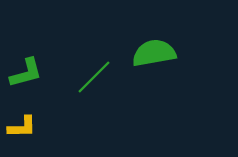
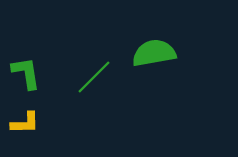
green L-shape: rotated 84 degrees counterclockwise
yellow L-shape: moved 3 px right, 4 px up
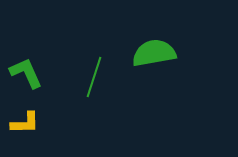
green L-shape: rotated 15 degrees counterclockwise
green line: rotated 27 degrees counterclockwise
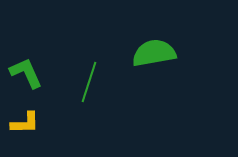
green line: moved 5 px left, 5 px down
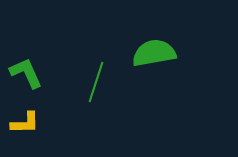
green line: moved 7 px right
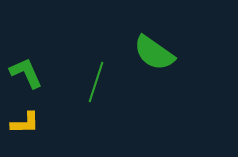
green semicircle: rotated 135 degrees counterclockwise
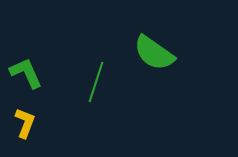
yellow L-shape: rotated 68 degrees counterclockwise
